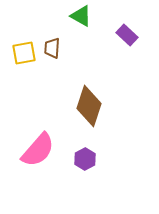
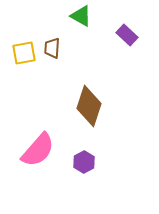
purple hexagon: moved 1 px left, 3 px down
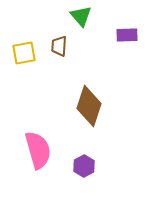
green triangle: rotated 20 degrees clockwise
purple rectangle: rotated 45 degrees counterclockwise
brown trapezoid: moved 7 px right, 2 px up
pink semicircle: rotated 57 degrees counterclockwise
purple hexagon: moved 4 px down
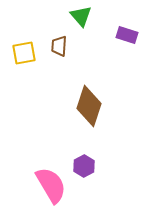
purple rectangle: rotated 20 degrees clockwise
pink semicircle: moved 13 px right, 35 px down; rotated 15 degrees counterclockwise
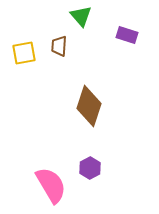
purple hexagon: moved 6 px right, 2 px down
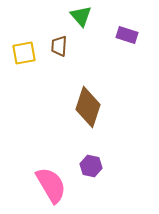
brown diamond: moved 1 px left, 1 px down
purple hexagon: moved 1 px right, 2 px up; rotated 20 degrees counterclockwise
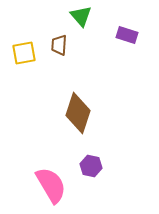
brown trapezoid: moved 1 px up
brown diamond: moved 10 px left, 6 px down
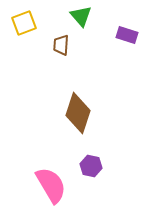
brown trapezoid: moved 2 px right
yellow square: moved 30 px up; rotated 10 degrees counterclockwise
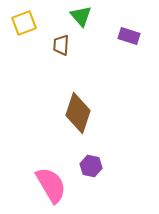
purple rectangle: moved 2 px right, 1 px down
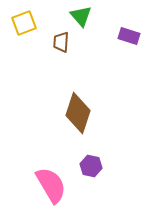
brown trapezoid: moved 3 px up
